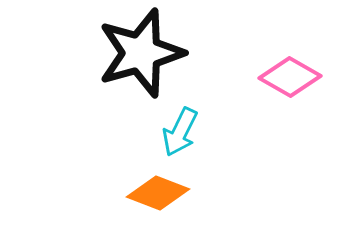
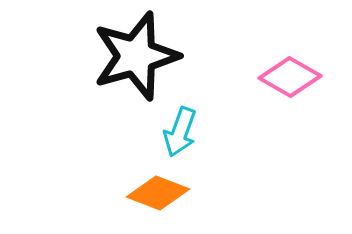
black star: moved 5 px left, 3 px down
cyan arrow: rotated 6 degrees counterclockwise
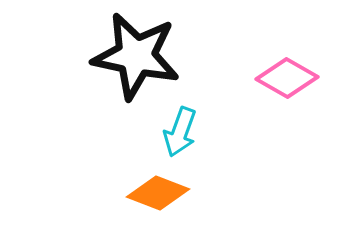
black star: rotated 28 degrees clockwise
pink diamond: moved 3 px left, 1 px down
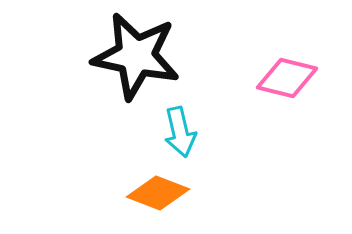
pink diamond: rotated 16 degrees counterclockwise
cyan arrow: rotated 33 degrees counterclockwise
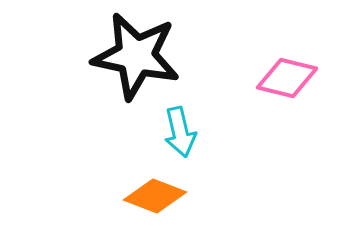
orange diamond: moved 3 px left, 3 px down
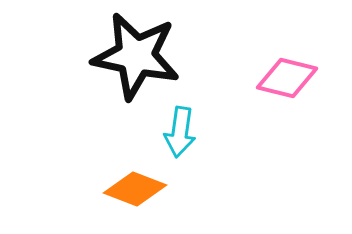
cyan arrow: rotated 21 degrees clockwise
orange diamond: moved 20 px left, 7 px up
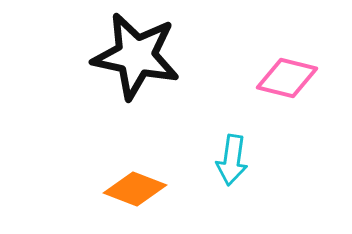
cyan arrow: moved 52 px right, 28 px down
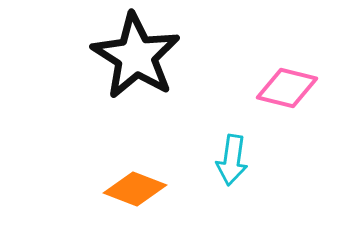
black star: rotated 20 degrees clockwise
pink diamond: moved 10 px down
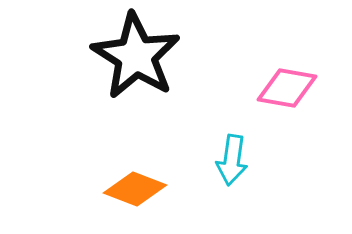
pink diamond: rotated 4 degrees counterclockwise
